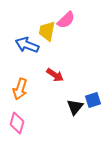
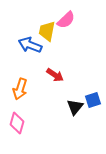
blue arrow: moved 3 px right
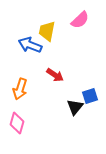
pink semicircle: moved 14 px right
blue square: moved 3 px left, 4 px up
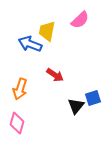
blue arrow: moved 1 px up
blue square: moved 3 px right, 2 px down
black triangle: moved 1 px right, 1 px up
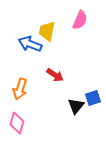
pink semicircle: rotated 24 degrees counterclockwise
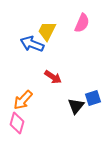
pink semicircle: moved 2 px right, 3 px down
yellow trapezoid: rotated 15 degrees clockwise
blue arrow: moved 2 px right
red arrow: moved 2 px left, 2 px down
orange arrow: moved 3 px right, 11 px down; rotated 25 degrees clockwise
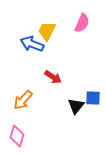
blue square: rotated 21 degrees clockwise
pink diamond: moved 13 px down
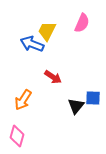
orange arrow: rotated 10 degrees counterclockwise
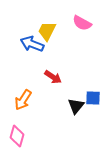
pink semicircle: rotated 96 degrees clockwise
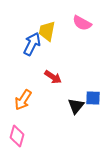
yellow trapezoid: rotated 15 degrees counterclockwise
blue arrow: rotated 95 degrees clockwise
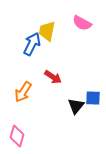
orange arrow: moved 8 px up
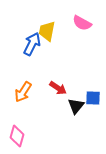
red arrow: moved 5 px right, 11 px down
